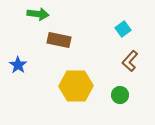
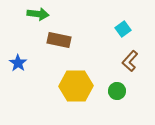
blue star: moved 2 px up
green circle: moved 3 px left, 4 px up
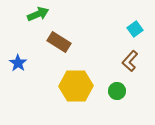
green arrow: rotated 30 degrees counterclockwise
cyan square: moved 12 px right
brown rectangle: moved 2 px down; rotated 20 degrees clockwise
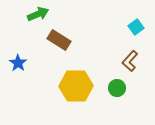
cyan square: moved 1 px right, 2 px up
brown rectangle: moved 2 px up
green circle: moved 3 px up
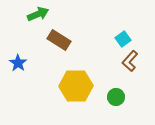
cyan square: moved 13 px left, 12 px down
green circle: moved 1 px left, 9 px down
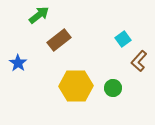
green arrow: moved 1 px right, 1 px down; rotated 15 degrees counterclockwise
brown rectangle: rotated 70 degrees counterclockwise
brown L-shape: moved 9 px right
green circle: moved 3 px left, 9 px up
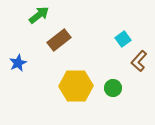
blue star: rotated 12 degrees clockwise
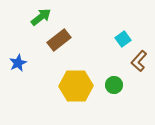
green arrow: moved 2 px right, 2 px down
green circle: moved 1 px right, 3 px up
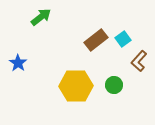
brown rectangle: moved 37 px right
blue star: rotated 12 degrees counterclockwise
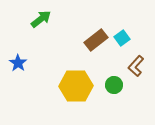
green arrow: moved 2 px down
cyan square: moved 1 px left, 1 px up
brown L-shape: moved 3 px left, 5 px down
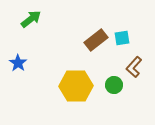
green arrow: moved 10 px left
cyan square: rotated 28 degrees clockwise
brown L-shape: moved 2 px left, 1 px down
